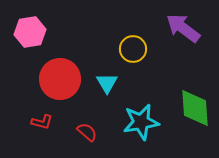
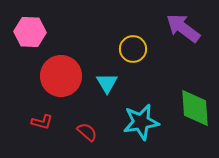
pink hexagon: rotated 12 degrees clockwise
red circle: moved 1 px right, 3 px up
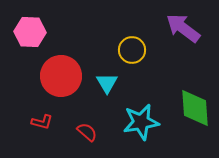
yellow circle: moved 1 px left, 1 px down
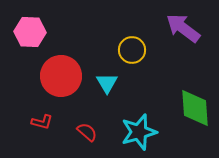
cyan star: moved 2 px left, 10 px down; rotated 6 degrees counterclockwise
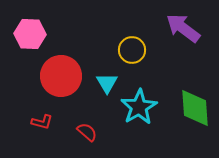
pink hexagon: moved 2 px down
cyan star: moved 25 px up; rotated 15 degrees counterclockwise
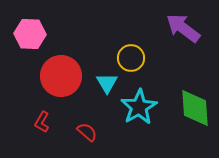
yellow circle: moved 1 px left, 8 px down
red L-shape: rotated 105 degrees clockwise
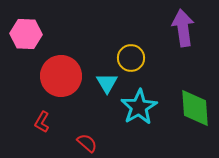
purple arrow: rotated 45 degrees clockwise
pink hexagon: moved 4 px left
red semicircle: moved 11 px down
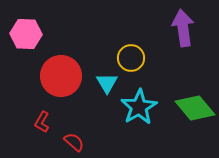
green diamond: rotated 36 degrees counterclockwise
red semicircle: moved 13 px left, 1 px up
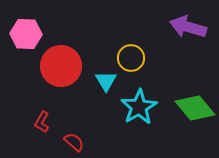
purple arrow: moved 5 px right, 1 px up; rotated 66 degrees counterclockwise
red circle: moved 10 px up
cyan triangle: moved 1 px left, 2 px up
